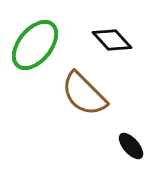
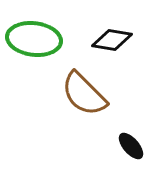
black diamond: rotated 39 degrees counterclockwise
green ellipse: moved 1 px left, 6 px up; rotated 58 degrees clockwise
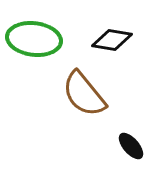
brown semicircle: rotated 6 degrees clockwise
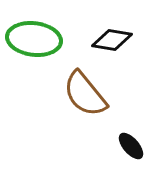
brown semicircle: moved 1 px right
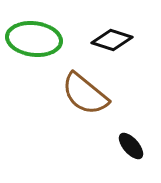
black diamond: rotated 9 degrees clockwise
brown semicircle: rotated 12 degrees counterclockwise
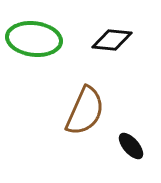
black diamond: rotated 12 degrees counterclockwise
brown semicircle: moved 17 px down; rotated 105 degrees counterclockwise
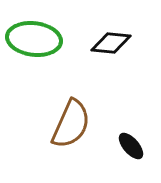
black diamond: moved 1 px left, 3 px down
brown semicircle: moved 14 px left, 13 px down
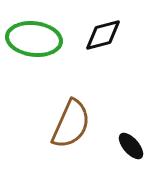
black diamond: moved 8 px left, 8 px up; rotated 21 degrees counterclockwise
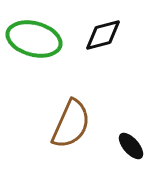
green ellipse: rotated 8 degrees clockwise
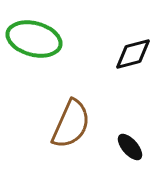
black diamond: moved 30 px right, 19 px down
black ellipse: moved 1 px left, 1 px down
